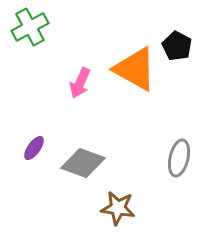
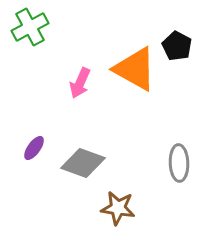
gray ellipse: moved 5 px down; rotated 15 degrees counterclockwise
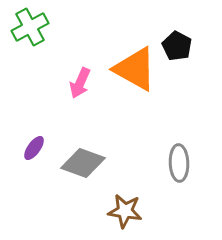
brown star: moved 7 px right, 3 px down
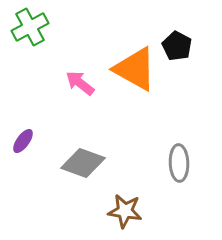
pink arrow: rotated 104 degrees clockwise
purple ellipse: moved 11 px left, 7 px up
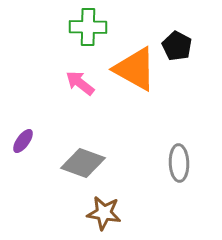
green cross: moved 58 px right; rotated 30 degrees clockwise
brown star: moved 21 px left, 2 px down
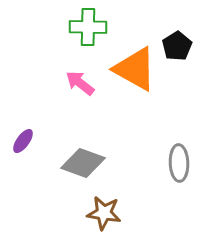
black pentagon: rotated 12 degrees clockwise
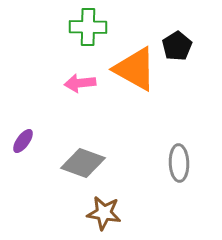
pink arrow: rotated 44 degrees counterclockwise
